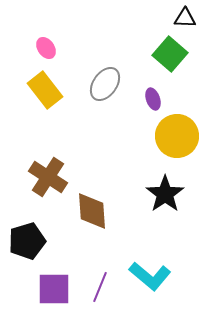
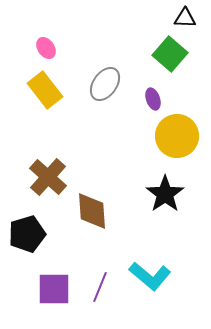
brown cross: rotated 9 degrees clockwise
black pentagon: moved 7 px up
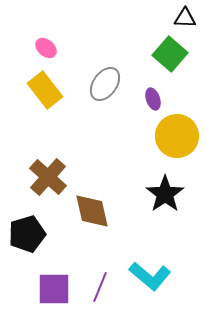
pink ellipse: rotated 15 degrees counterclockwise
brown diamond: rotated 9 degrees counterclockwise
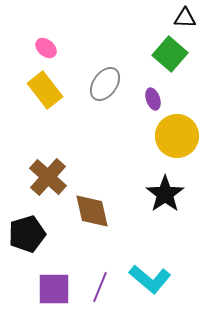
cyan L-shape: moved 3 px down
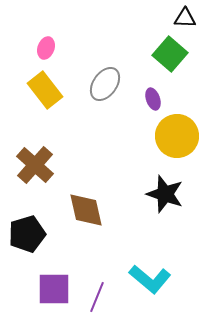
pink ellipse: rotated 70 degrees clockwise
brown cross: moved 13 px left, 12 px up
black star: rotated 18 degrees counterclockwise
brown diamond: moved 6 px left, 1 px up
purple line: moved 3 px left, 10 px down
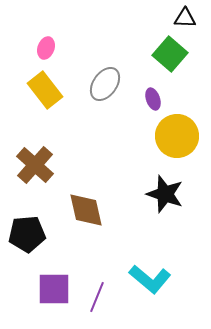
black pentagon: rotated 12 degrees clockwise
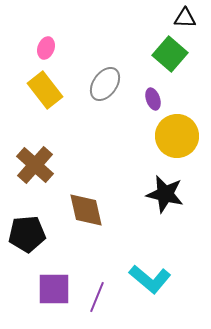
black star: rotated 6 degrees counterclockwise
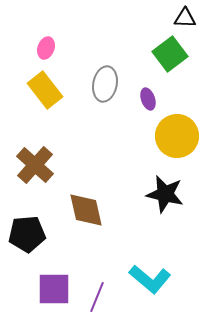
green square: rotated 12 degrees clockwise
gray ellipse: rotated 24 degrees counterclockwise
purple ellipse: moved 5 px left
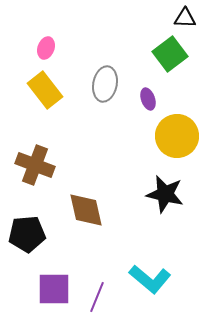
brown cross: rotated 21 degrees counterclockwise
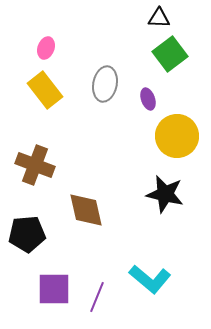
black triangle: moved 26 px left
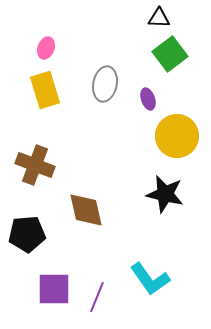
yellow rectangle: rotated 21 degrees clockwise
cyan L-shape: rotated 15 degrees clockwise
